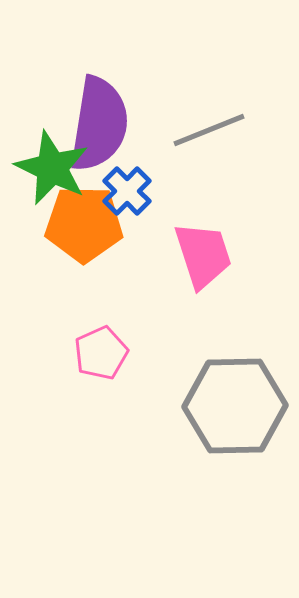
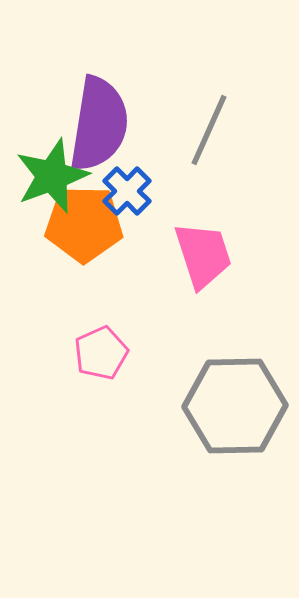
gray line: rotated 44 degrees counterclockwise
green star: moved 8 px down; rotated 26 degrees clockwise
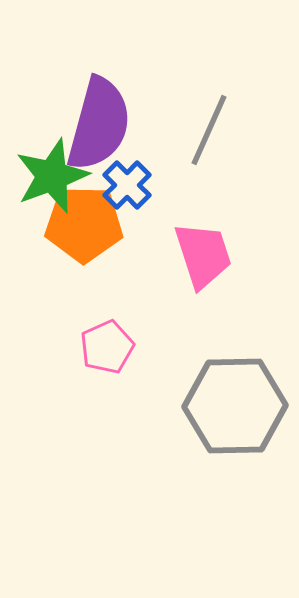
purple semicircle: rotated 6 degrees clockwise
blue cross: moved 6 px up
pink pentagon: moved 6 px right, 6 px up
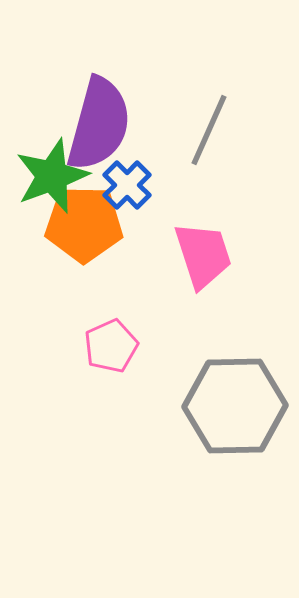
pink pentagon: moved 4 px right, 1 px up
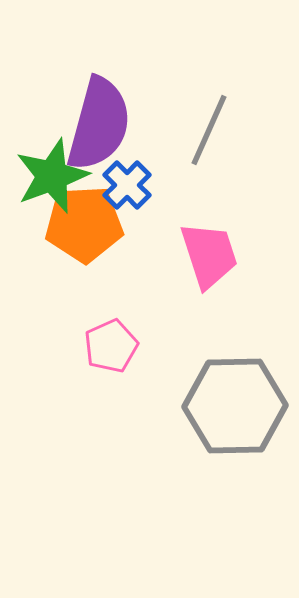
orange pentagon: rotated 4 degrees counterclockwise
pink trapezoid: moved 6 px right
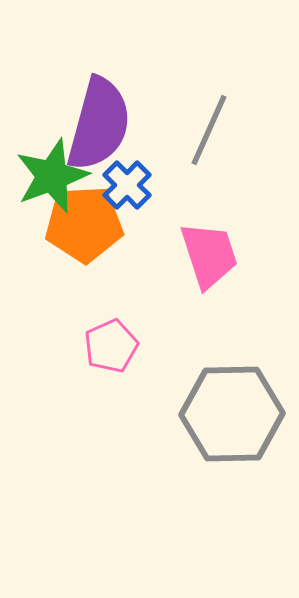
gray hexagon: moved 3 px left, 8 px down
